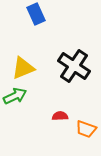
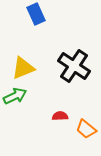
orange trapezoid: rotated 20 degrees clockwise
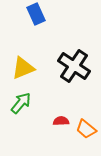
green arrow: moved 6 px right, 7 px down; rotated 25 degrees counterclockwise
red semicircle: moved 1 px right, 5 px down
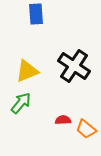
blue rectangle: rotated 20 degrees clockwise
yellow triangle: moved 4 px right, 3 px down
red semicircle: moved 2 px right, 1 px up
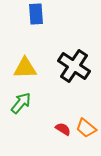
yellow triangle: moved 2 px left, 3 px up; rotated 20 degrees clockwise
red semicircle: moved 9 px down; rotated 35 degrees clockwise
orange trapezoid: moved 1 px up
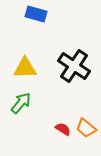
blue rectangle: rotated 70 degrees counterclockwise
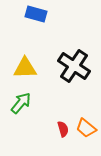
red semicircle: rotated 42 degrees clockwise
